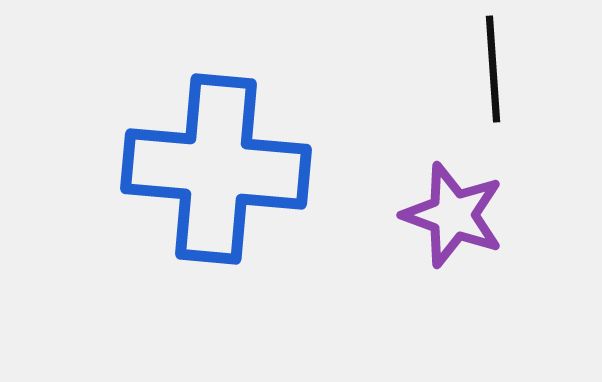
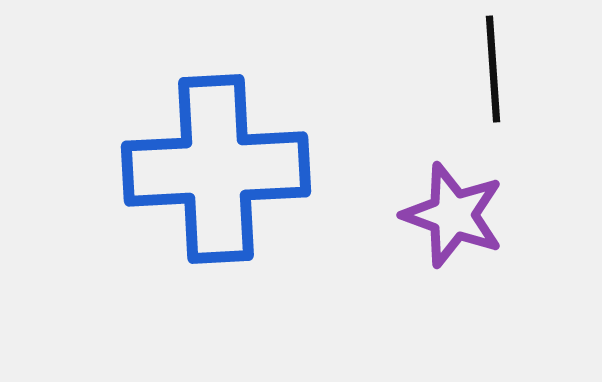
blue cross: rotated 8 degrees counterclockwise
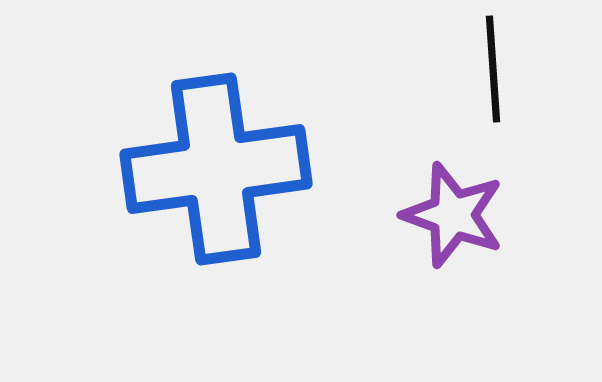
blue cross: rotated 5 degrees counterclockwise
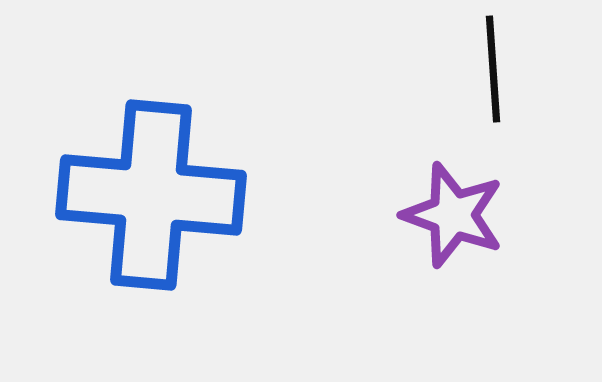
blue cross: moved 65 px left, 26 px down; rotated 13 degrees clockwise
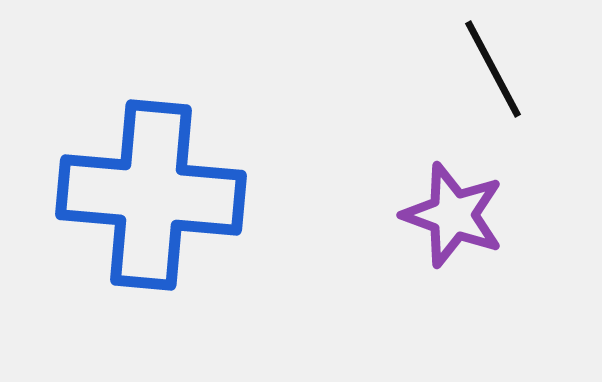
black line: rotated 24 degrees counterclockwise
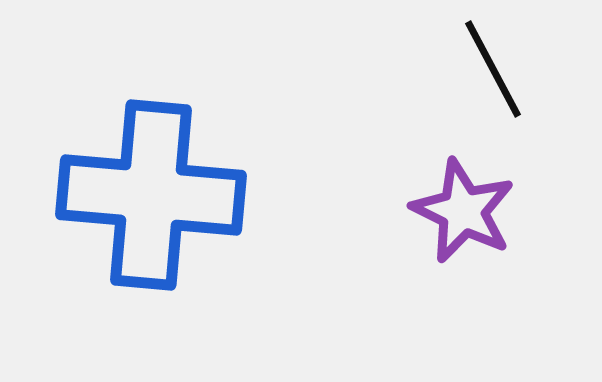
purple star: moved 10 px right, 4 px up; rotated 6 degrees clockwise
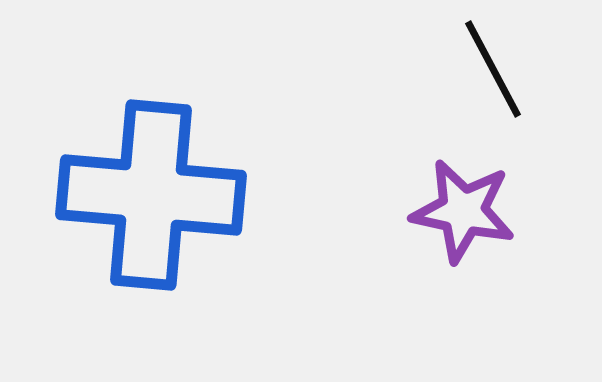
purple star: rotated 14 degrees counterclockwise
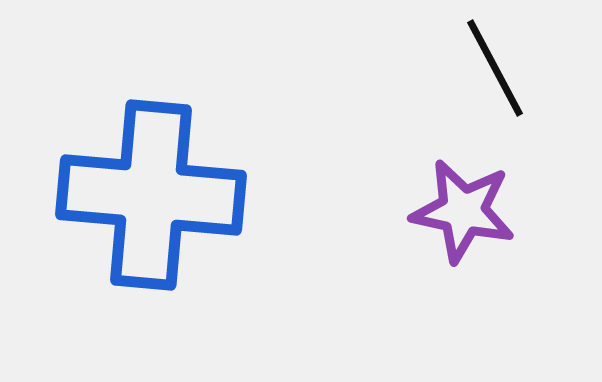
black line: moved 2 px right, 1 px up
